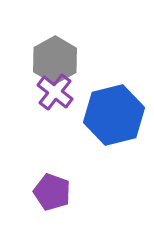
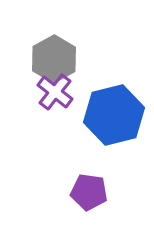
gray hexagon: moved 1 px left, 1 px up
purple pentagon: moved 37 px right; rotated 12 degrees counterclockwise
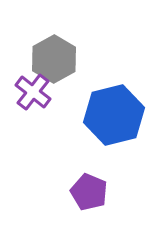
purple cross: moved 22 px left
purple pentagon: rotated 15 degrees clockwise
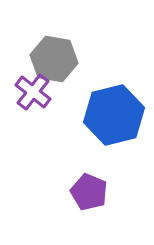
gray hexagon: rotated 21 degrees counterclockwise
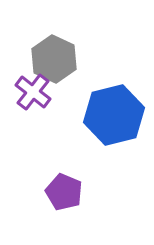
gray hexagon: rotated 15 degrees clockwise
purple pentagon: moved 25 px left
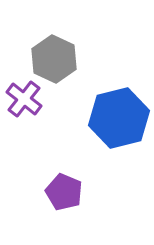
purple cross: moved 9 px left, 7 px down
blue hexagon: moved 5 px right, 3 px down
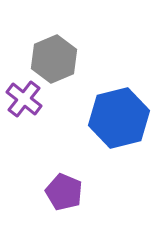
gray hexagon: rotated 12 degrees clockwise
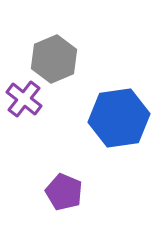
blue hexagon: rotated 6 degrees clockwise
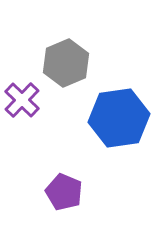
gray hexagon: moved 12 px right, 4 px down
purple cross: moved 2 px left, 1 px down; rotated 6 degrees clockwise
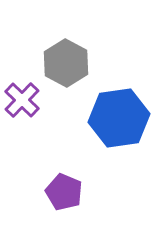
gray hexagon: rotated 9 degrees counterclockwise
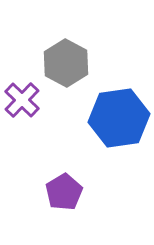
purple pentagon: rotated 18 degrees clockwise
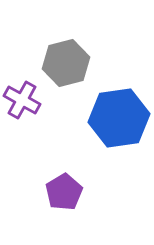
gray hexagon: rotated 18 degrees clockwise
purple cross: rotated 15 degrees counterclockwise
